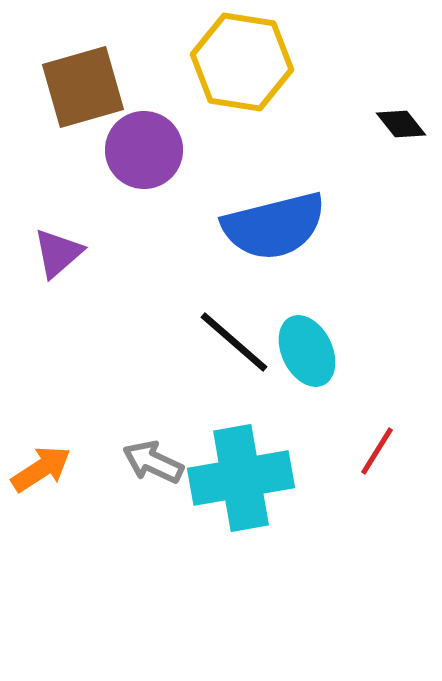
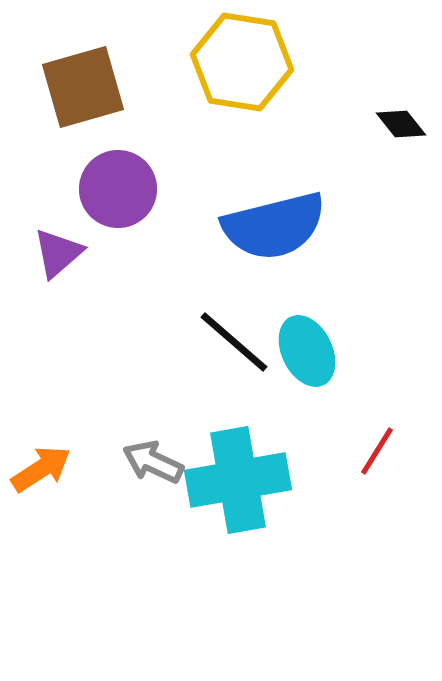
purple circle: moved 26 px left, 39 px down
cyan cross: moved 3 px left, 2 px down
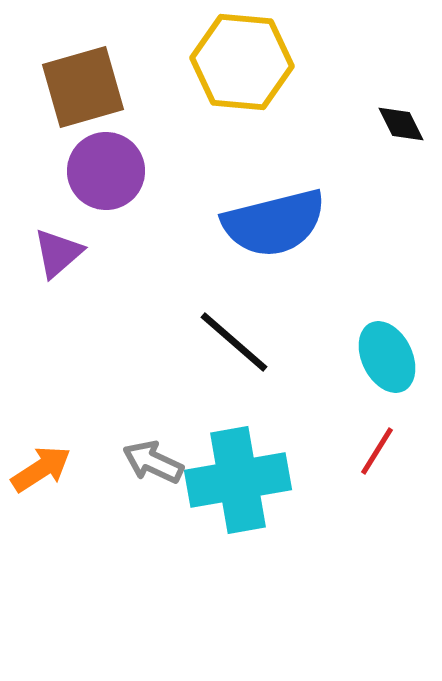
yellow hexagon: rotated 4 degrees counterclockwise
black diamond: rotated 12 degrees clockwise
purple circle: moved 12 px left, 18 px up
blue semicircle: moved 3 px up
cyan ellipse: moved 80 px right, 6 px down
